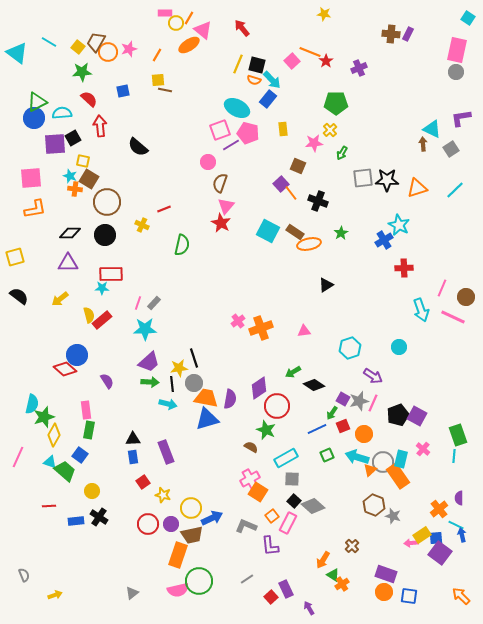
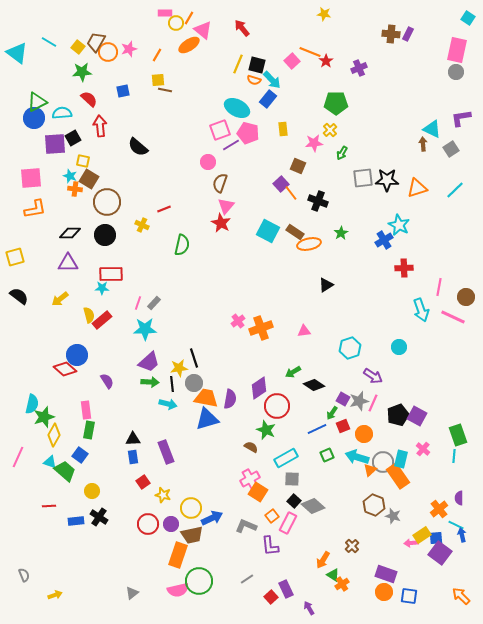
pink line at (442, 288): moved 3 px left, 1 px up; rotated 12 degrees counterclockwise
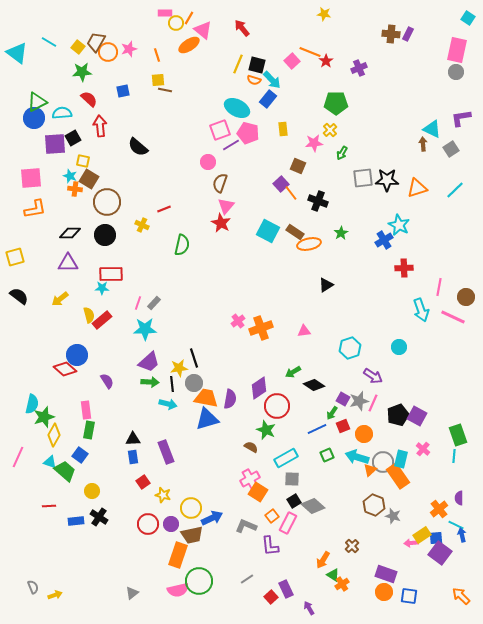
orange line at (157, 55): rotated 48 degrees counterclockwise
black square at (294, 501): rotated 16 degrees clockwise
gray semicircle at (24, 575): moved 9 px right, 12 px down
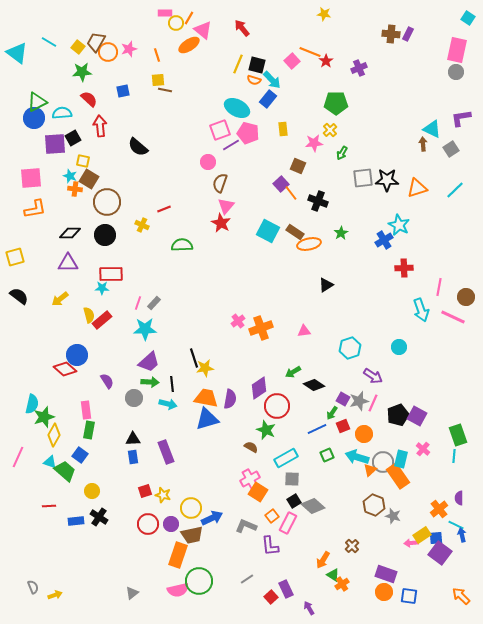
green semicircle at (182, 245): rotated 105 degrees counterclockwise
yellow star at (179, 368): moved 26 px right
gray circle at (194, 383): moved 60 px left, 15 px down
red square at (143, 482): moved 2 px right, 9 px down; rotated 16 degrees clockwise
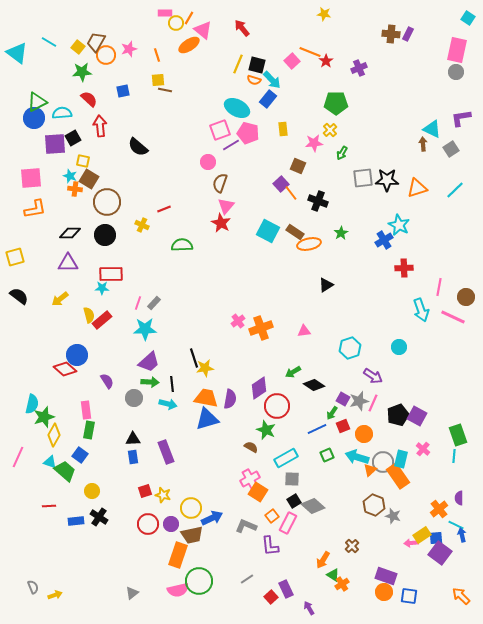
orange circle at (108, 52): moved 2 px left, 3 px down
purple rectangle at (386, 574): moved 2 px down
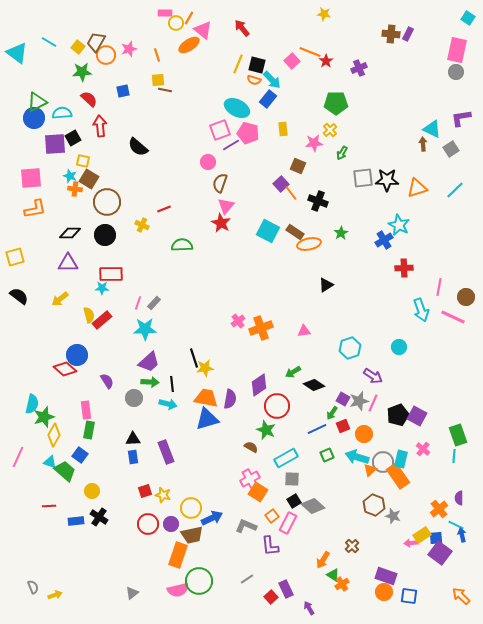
purple diamond at (259, 388): moved 3 px up
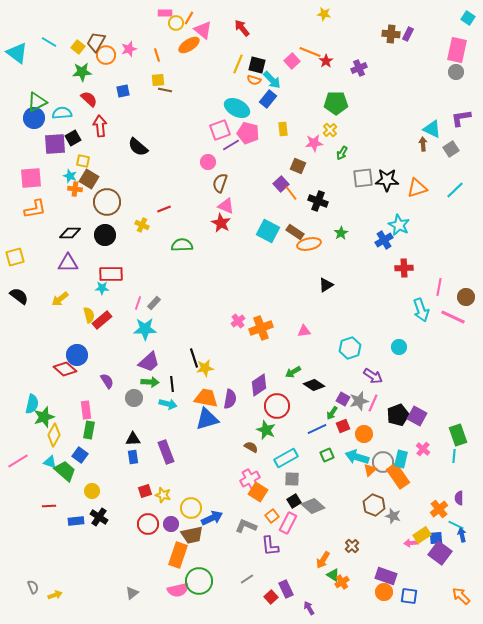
pink triangle at (226, 206): rotated 48 degrees counterclockwise
pink line at (18, 457): moved 4 px down; rotated 35 degrees clockwise
orange cross at (342, 584): moved 2 px up
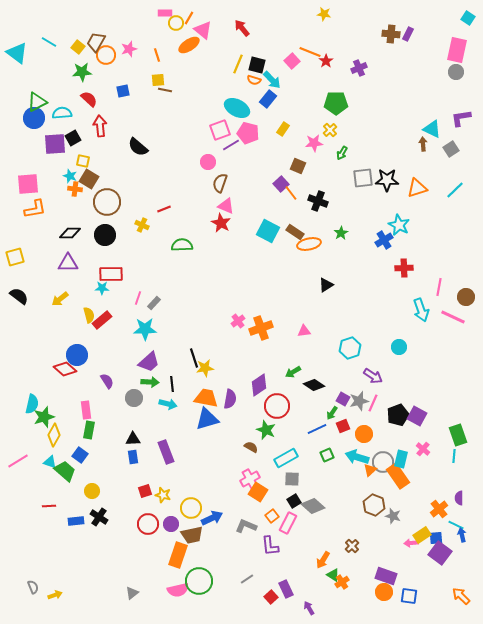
yellow rectangle at (283, 129): rotated 40 degrees clockwise
pink square at (31, 178): moved 3 px left, 6 px down
pink line at (138, 303): moved 5 px up
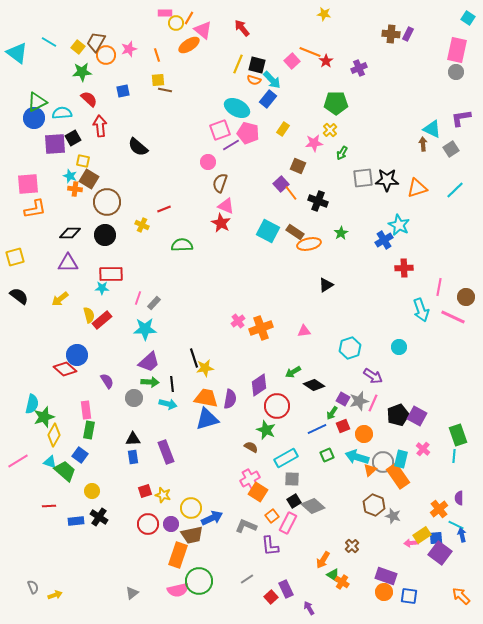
orange cross at (342, 582): rotated 24 degrees counterclockwise
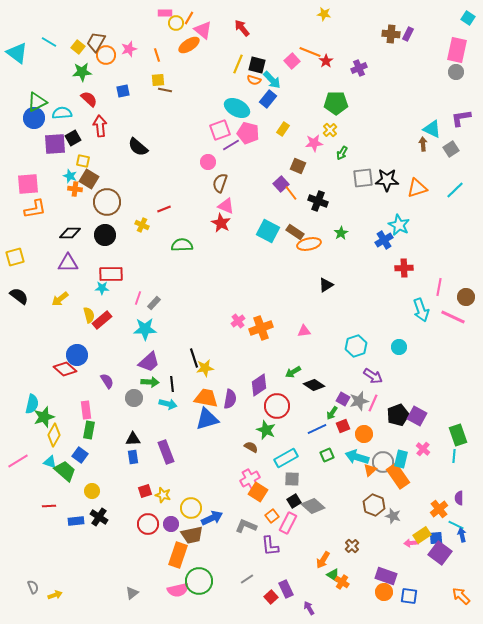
cyan hexagon at (350, 348): moved 6 px right, 2 px up
